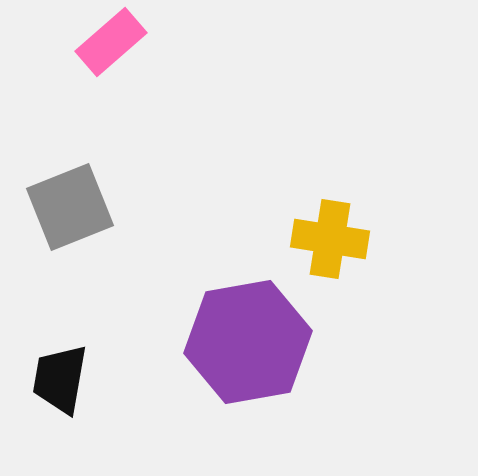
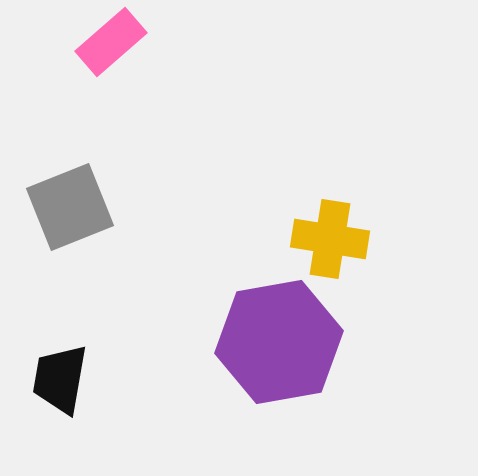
purple hexagon: moved 31 px right
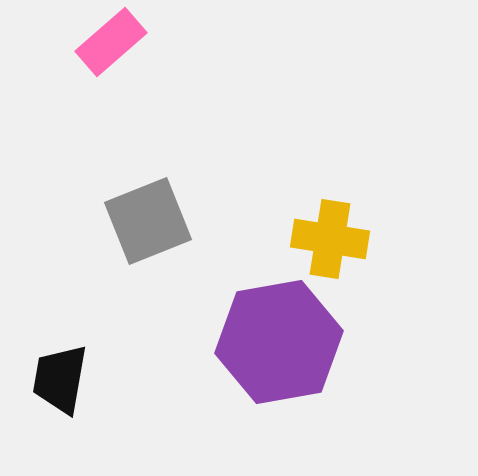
gray square: moved 78 px right, 14 px down
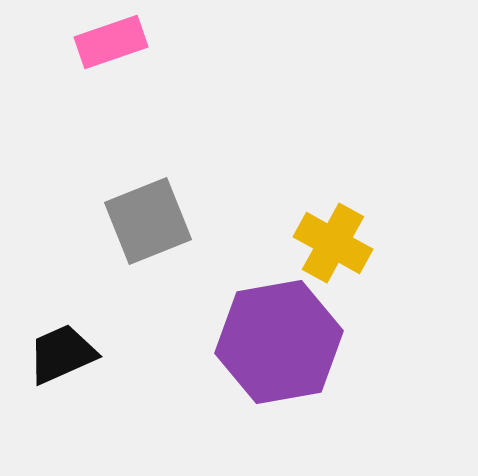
pink rectangle: rotated 22 degrees clockwise
yellow cross: moved 3 px right, 4 px down; rotated 20 degrees clockwise
black trapezoid: moved 2 px right, 25 px up; rotated 56 degrees clockwise
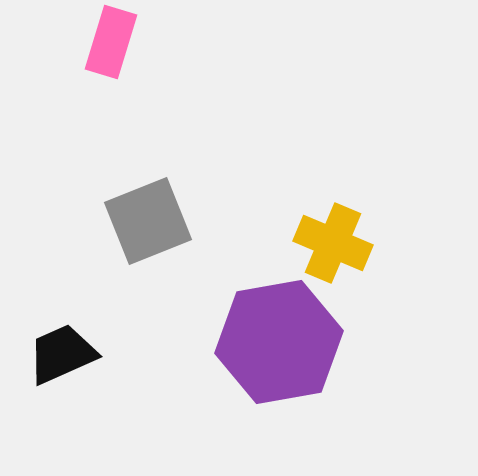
pink rectangle: rotated 54 degrees counterclockwise
yellow cross: rotated 6 degrees counterclockwise
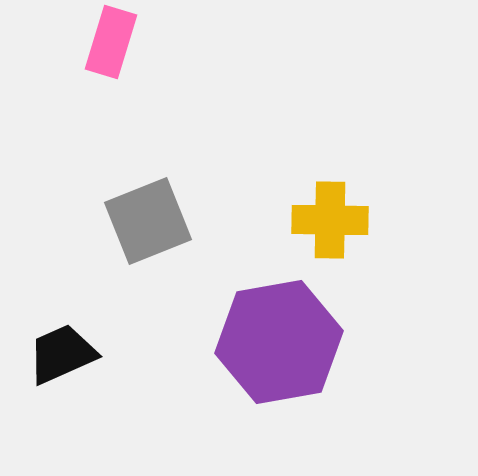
yellow cross: moved 3 px left, 23 px up; rotated 22 degrees counterclockwise
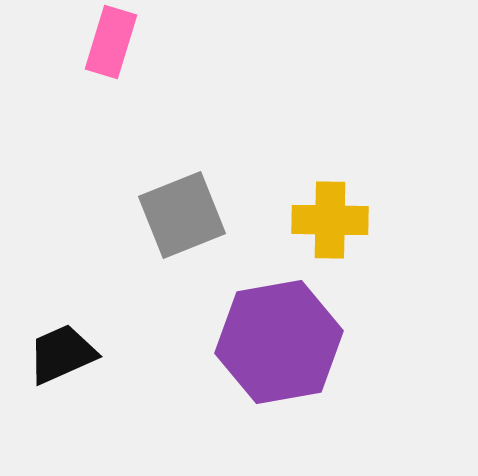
gray square: moved 34 px right, 6 px up
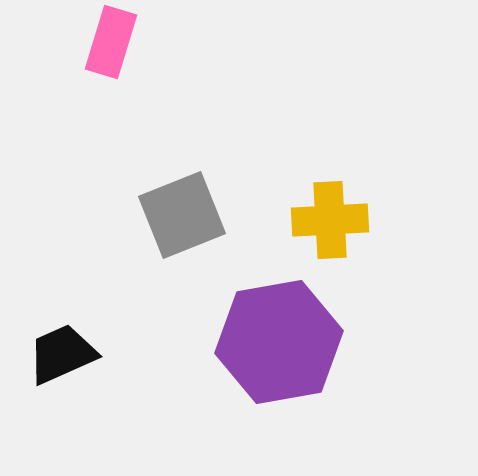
yellow cross: rotated 4 degrees counterclockwise
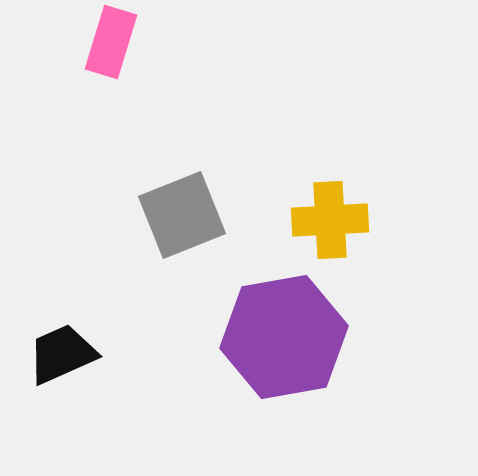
purple hexagon: moved 5 px right, 5 px up
